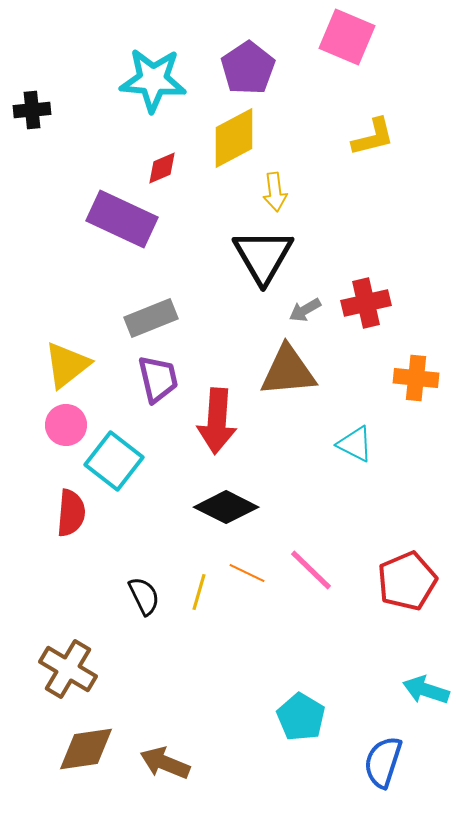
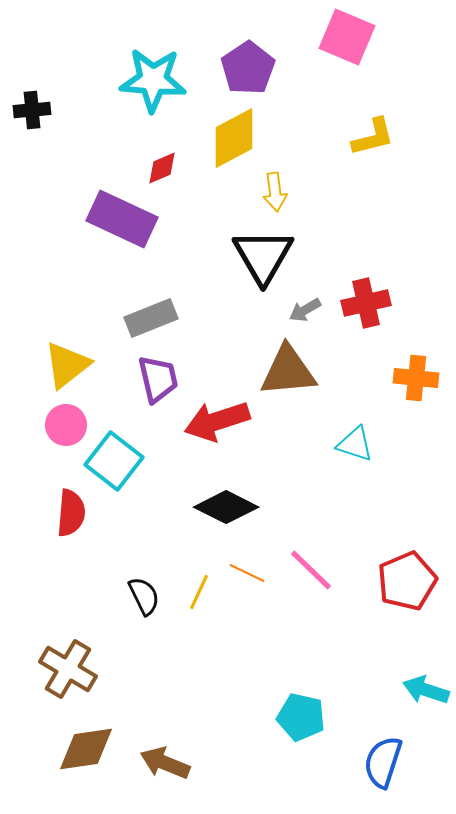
red arrow: rotated 68 degrees clockwise
cyan triangle: rotated 9 degrees counterclockwise
yellow line: rotated 9 degrees clockwise
cyan pentagon: rotated 18 degrees counterclockwise
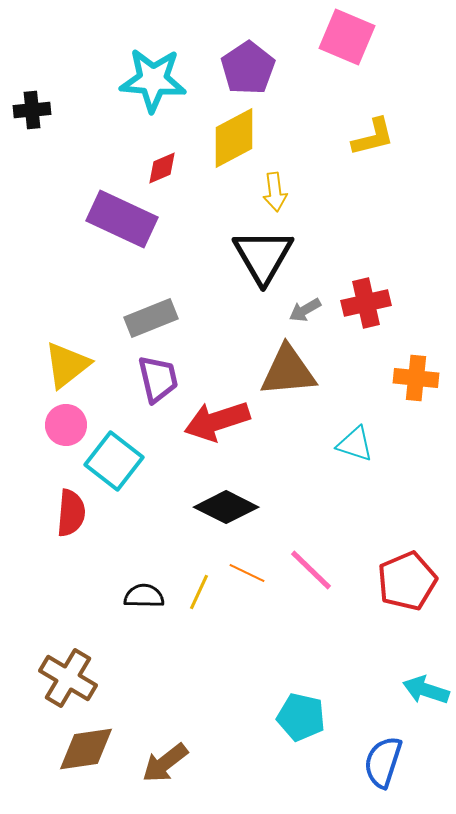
black semicircle: rotated 63 degrees counterclockwise
brown cross: moved 9 px down
brown arrow: rotated 60 degrees counterclockwise
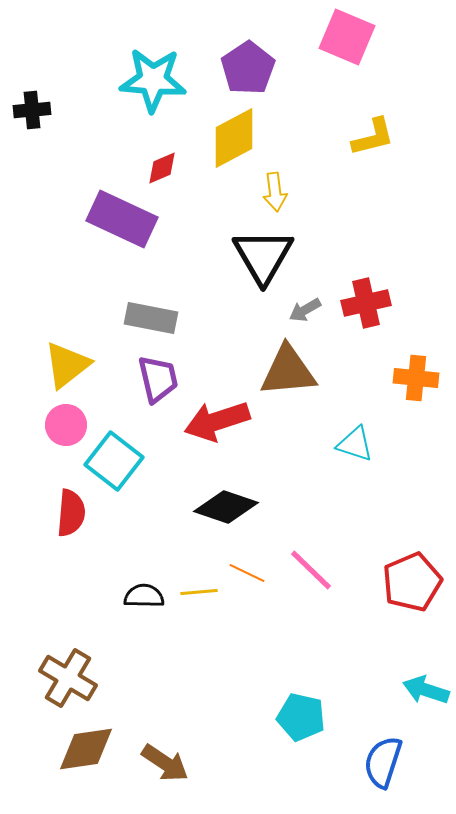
gray rectangle: rotated 33 degrees clockwise
black diamond: rotated 8 degrees counterclockwise
red pentagon: moved 5 px right, 1 px down
yellow line: rotated 60 degrees clockwise
brown arrow: rotated 108 degrees counterclockwise
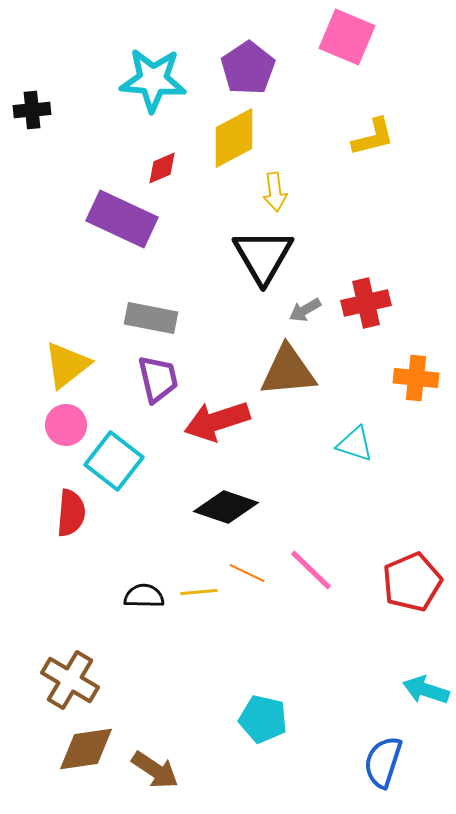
brown cross: moved 2 px right, 2 px down
cyan pentagon: moved 38 px left, 2 px down
brown arrow: moved 10 px left, 7 px down
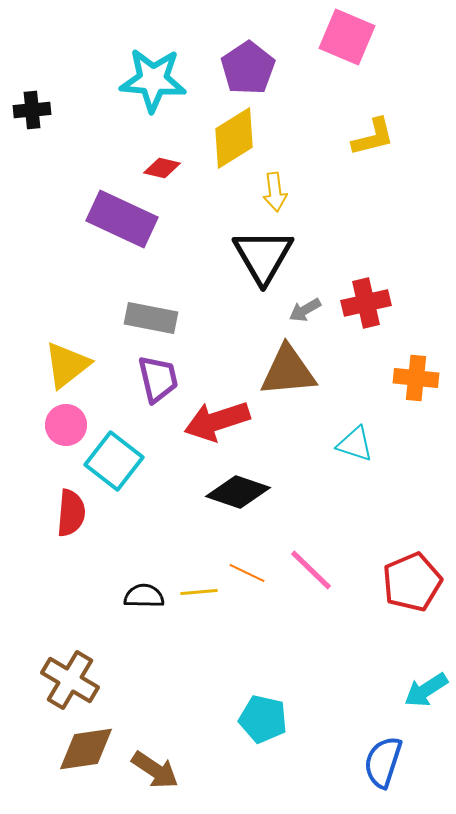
yellow diamond: rotated 4 degrees counterclockwise
red diamond: rotated 36 degrees clockwise
black diamond: moved 12 px right, 15 px up
cyan arrow: rotated 51 degrees counterclockwise
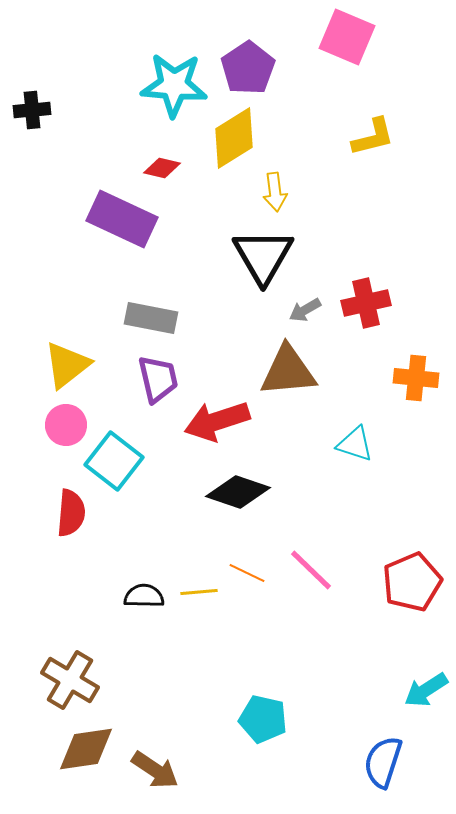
cyan star: moved 21 px right, 5 px down
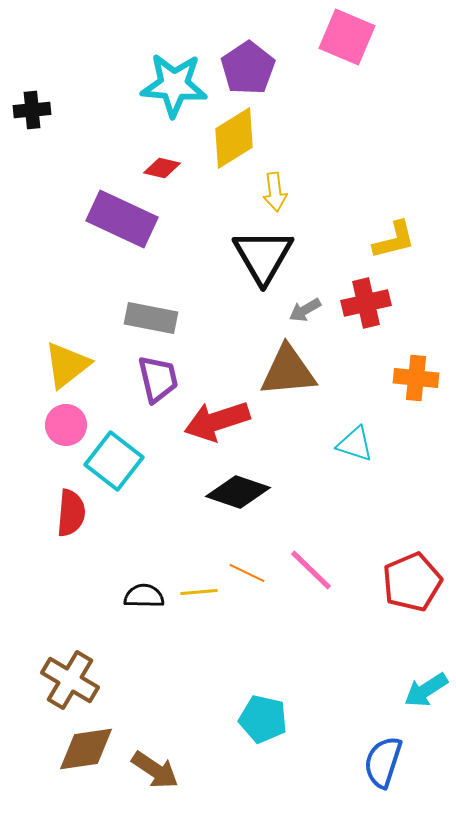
yellow L-shape: moved 21 px right, 103 px down
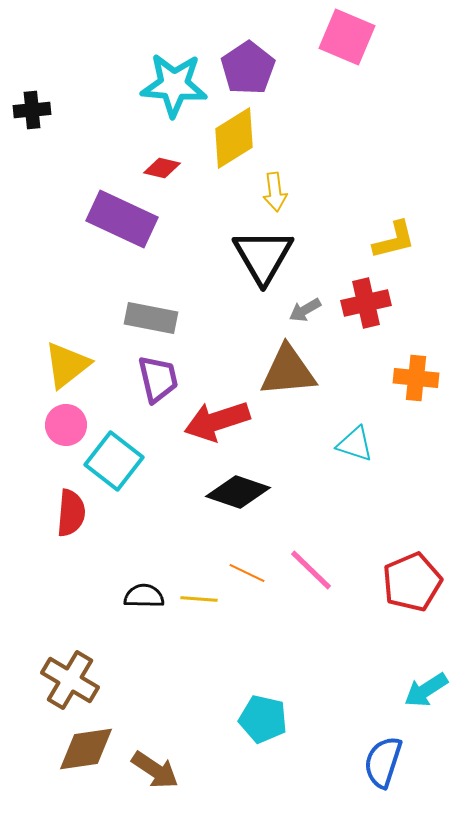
yellow line: moved 7 px down; rotated 9 degrees clockwise
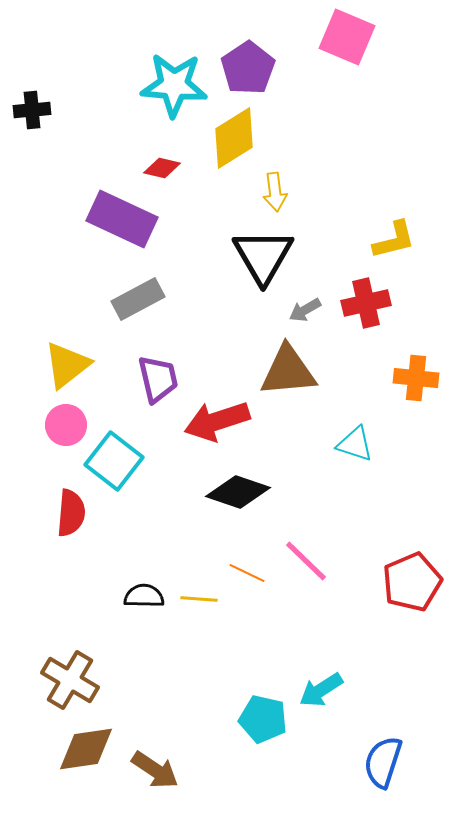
gray rectangle: moved 13 px left, 19 px up; rotated 39 degrees counterclockwise
pink line: moved 5 px left, 9 px up
cyan arrow: moved 105 px left
